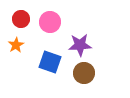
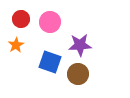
brown circle: moved 6 px left, 1 px down
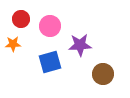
pink circle: moved 4 px down
orange star: moved 3 px left, 1 px up; rotated 28 degrees clockwise
blue square: rotated 35 degrees counterclockwise
brown circle: moved 25 px right
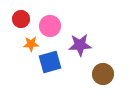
orange star: moved 18 px right
